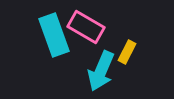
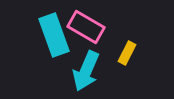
yellow rectangle: moved 1 px down
cyan arrow: moved 15 px left
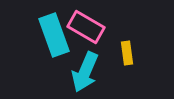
yellow rectangle: rotated 35 degrees counterclockwise
cyan arrow: moved 1 px left, 1 px down
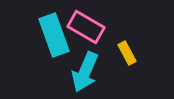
yellow rectangle: rotated 20 degrees counterclockwise
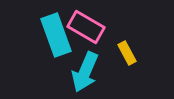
cyan rectangle: moved 2 px right
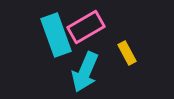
pink rectangle: rotated 60 degrees counterclockwise
